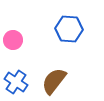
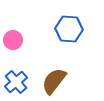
blue cross: rotated 15 degrees clockwise
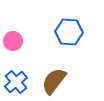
blue hexagon: moved 3 px down
pink circle: moved 1 px down
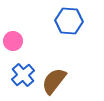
blue hexagon: moved 11 px up
blue cross: moved 7 px right, 7 px up
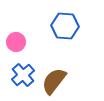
blue hexagon: moved 4 px left, 5 px down
pink circle: moved 3 px right, 1 px down
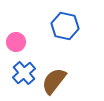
blue hexagon: rotated 8 degrees clockwise
blue cross: moved 1 px right, 2 px up
